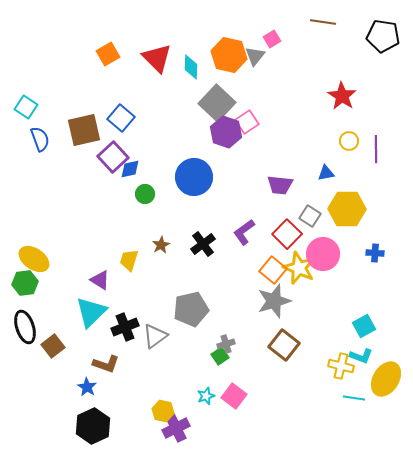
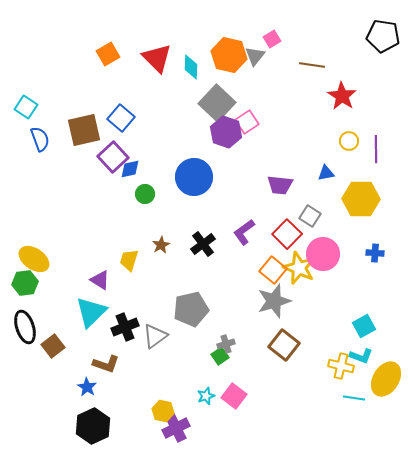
brown line at (323, 22): moved 11 px left, 43 px down
yellow hexagon at (347, 209): moved 14 px right, 10 px up
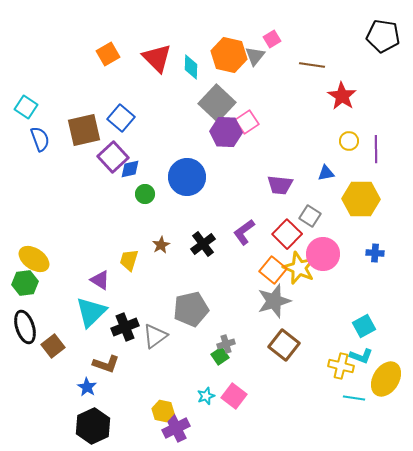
purple hexagon at (226, 132): rotated 16 degrees counterclockwise
blue circle at (194, 177): moved 7 px left
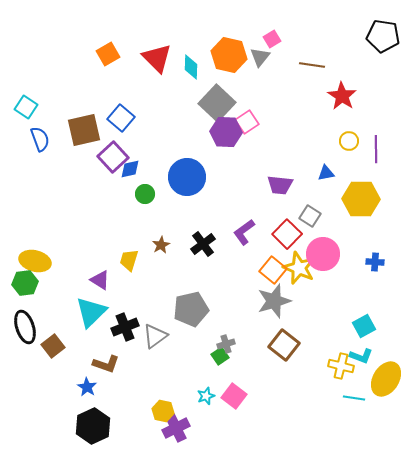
gray triangle at (255, 56): moved 5 px right, 1 px down
blue cross at (375, 253): moved 9 px down
yellow ellipse at (34, 259): moved 1 px right, 2 px down; rotated 20 degrees counterclockwise
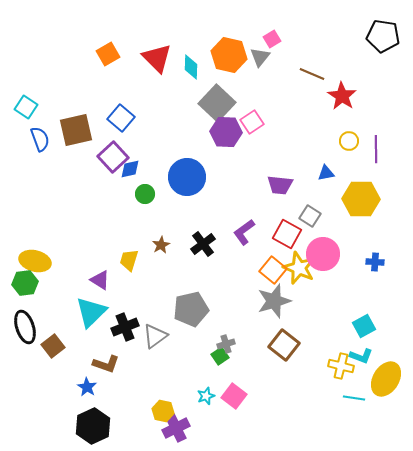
brown line at (312, 65): moved 9 px down; rotated 15 degrees clockwise
pink square at (247, 122): moved 5 px right
brown square at (84, 130): moved 8 px left
red square at (287, 234): rotated 16 degrees counterclockwise
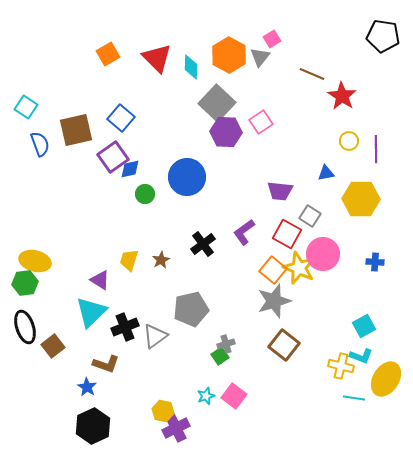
orange hexagon at (229, 55): rotated 16 degrees clockwise
pink square at (252, 122): moved 9 px right
blue semicircle at (40, 139): moved 5 px down
purple square at (113, 157): rotated 8 degrees clockwise
purple trapezoid at (280, 185): moved 6 px down
brown star at (161, 245): moved 15 px down
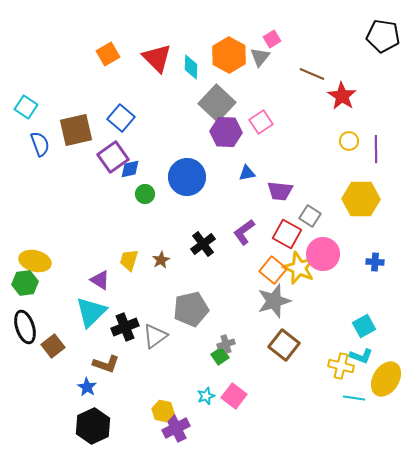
blue triangle at (326, 173): moved 79 px left
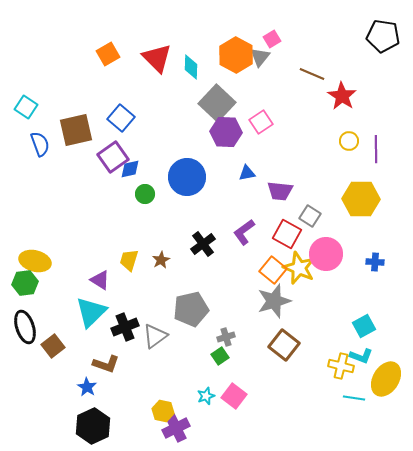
orange hexagon at (229, 55): moved 7 px right
pink circle at (323, 254): moved 3 px right
gray cross at (226, 344): moved 7 px up
